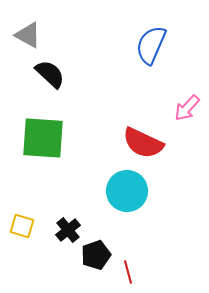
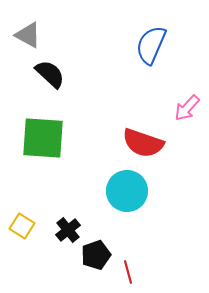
red semicircle: rotated 6 degrees counterclockwise
yellow square: rotated 15 degrees clockwise
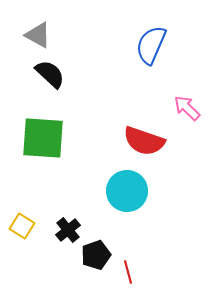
gray triangle: moved 10 px right
pink arrow: rotated 92 degrees clockwise
red semicircle: moved 1 px right, 2 px up
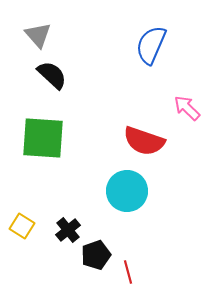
gray triangle: rotated 20 degrees clockwise
black semicircle: moved 2 px right, 1 px down
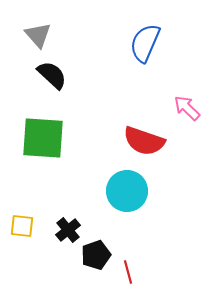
blue semicircle: moved 6 px left, 2 px up
yellow square: rotated 25 degrees counterclockwise
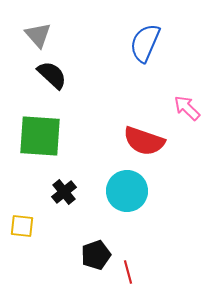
green square: moved 3 px left, 2 px up
black cross: moved 4 px left, 38 px up
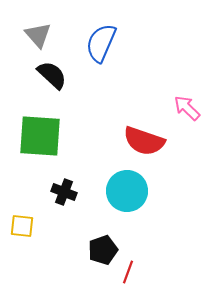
blue semicircle: moved 44 px left
black cross: rotated 30 degrees counterclockwise
black pentagon: moved 7 px right, 5 px up
red line: rotated 35 degrees clockwise
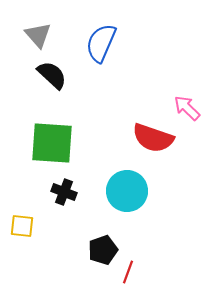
green square: moved 12 px right, 7 px down
red semicircle: moved 9 px right, 3 px up
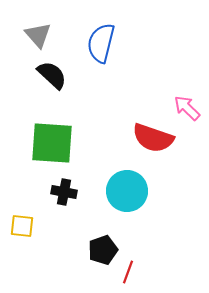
blue semicircle: rotated 9 degrees counterclockwise
black cross: rotated 10 degrees counterclockwise
